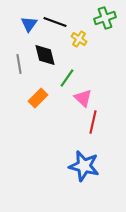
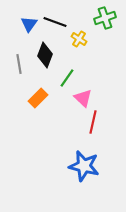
black diamond: rotated 35 degrees clockwise
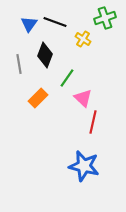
yellow cross: moved 4 px right
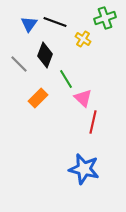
gray line: rotated 36 degrees counterclockwise
green line: moved 1 px left, 1 px down; rotated 66 degrees counterclockwise
blue star: moved 3 px down
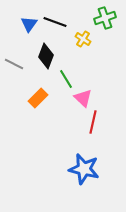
black diamond: moved 1 px right, 1 px down
gray line: moved 5 px left; rotated 18 degrees counterclockwise
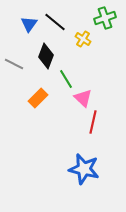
black line: rotated 20 degrees clockwise
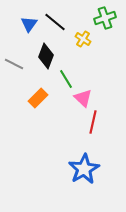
blue star: rotated 28 degrees clockwise
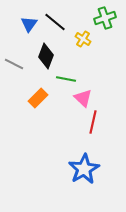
green line: rotated 48 degrees counterclockwise
